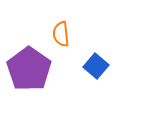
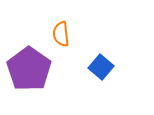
blue square: moved 5 px right, 1 px down
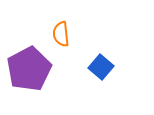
purple pentagon: rotated 9 degrees clockwise
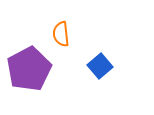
blue square: moved 1 px left, 1 px up; rotated 10 degrees clockwise
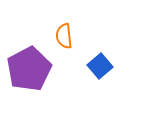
orange semicircle: moved 3 px right, 2 px down
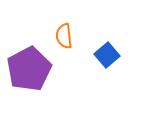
blue square: moved 7 px right, 11 px up
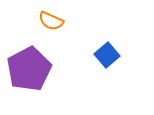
orange semicircle: moved 13 px left, 15 px up; rotated 60 degrees counterclockwise
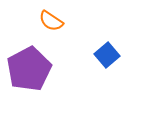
orange semicircle: rotated 10 degrees clockwise
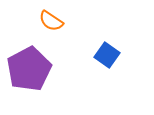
blue square: rotated 15 degrees counterclockwise
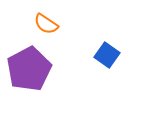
orange semicircle: moved 5 px left, 3 px down
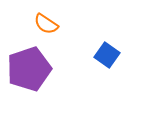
purple pentagon: rotated 9 degrees clockwise
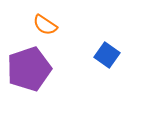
orange semicircle: moved 1 px left, 1 px down
